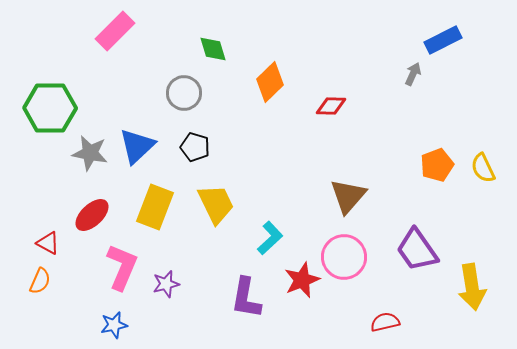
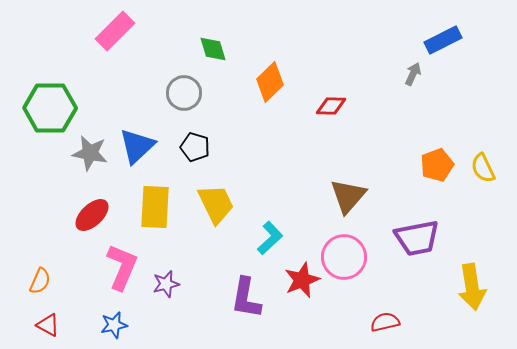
yellow rectangle: rotated 18 degrees counterclockwise
red triangle: moved 82 px down
purple trapezoid: moved 12 px up; rotated 66 degrees counterclockwise
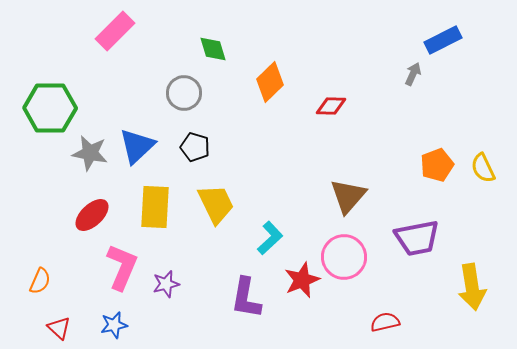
red triangle: moved 11 px right, 3 px down; rotated 15 degrees clockwise
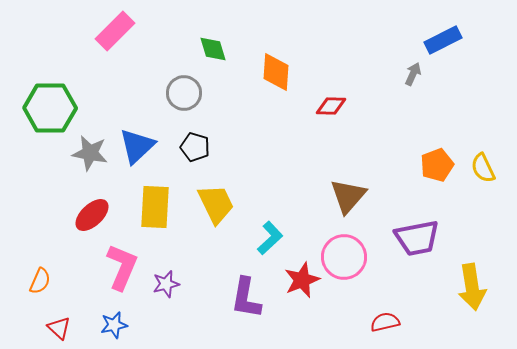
orange diamond: moved 6 px right, 10 px up; rotated 42 degrees counterclockwise
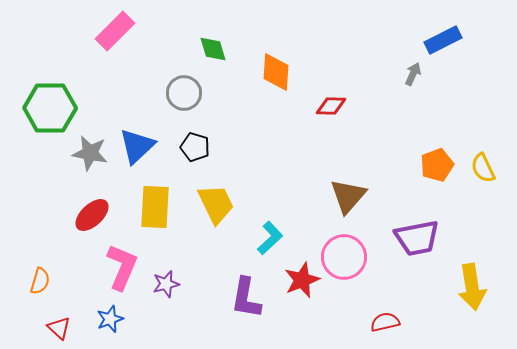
orange semicircle: rotated 8 degrees counterclockwise
blue star: moved 4 px left, 6 px up; rotated 8 degrees counterclockwise
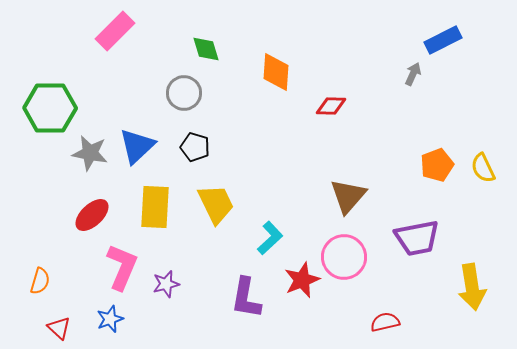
green diamond: moved 7 px left
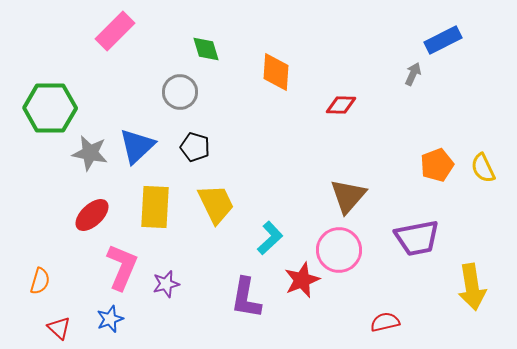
gray circle: moved 4 px left, 1 px up
red diamond: moved 10 px right, 1 px up
pink circle: moved 5 px left, 7 px up
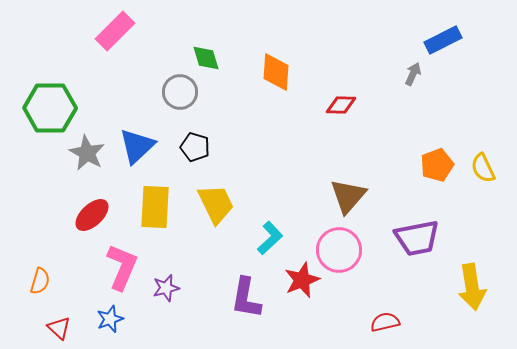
green diamond: moved 9 px down
gray star: moved 3 px left; rotated 18 degrees clockwise
purple star: moved 4 px down
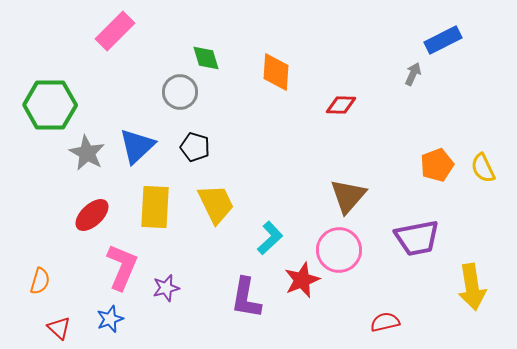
green hexagon: moved 3 px up
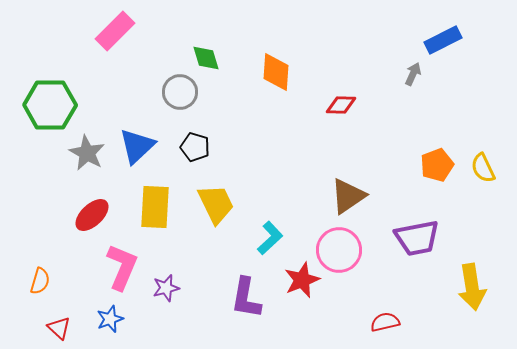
brown triangle: rotated 15 degrees clockwise
